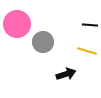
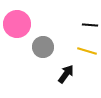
gray circle: moved 5 px down
black arrow: rotated 36 degrees counterclockwise
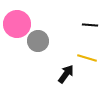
gray circle: moved 5 px left, 6 px up
yellow line: moved 7 px down
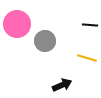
gray circle: moved 7 px right
black arrow: moved 4 px left, 11 px down; rotated 30 degrees clockwise
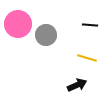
pink circle: moved 1 px right
gray circle: moved 1 px right, 6 px up
black arrow: moved 15 px right
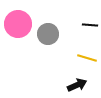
gray circle: moved 2 px right, 1 px up
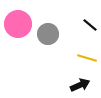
black line: rotated 35 degrees clockwise
black arrow: moved 3 px right
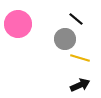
black line: moved 14 px left, 6 px up
gray circle: moved 17 px right, 5 px down
yellow line: moved 7 px left
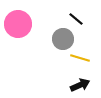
gray circle: moved 2 px left
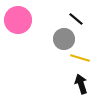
pink circle: moved 4 px up
gray circle: moved 1 px right
black arrow: moved 1 px right, 1 px up; rotated 84 degrees counterclockwise
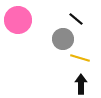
gray circle: moved 1 px left
black arrow: rotated 18 degrees clockwise
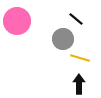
pink circle: moved 1 px left, 1 px down
black arrow: moved 2 px left
